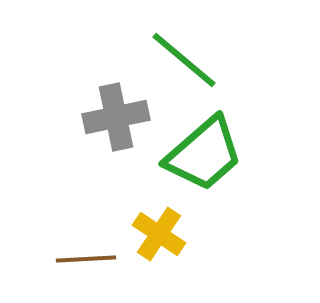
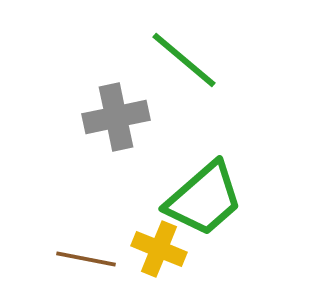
green trapezoid: moved 45 px down
yellow cross: moved 15 px down; rotated 12 degrees counterclockwise
brown line: rotated 14 degrees clockwise
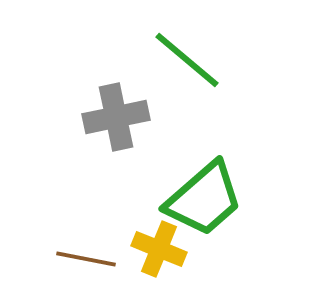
green line: moved 3 px right
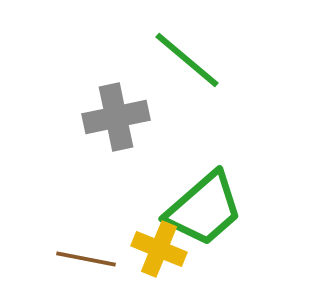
green trapezoid: moved 10 px down
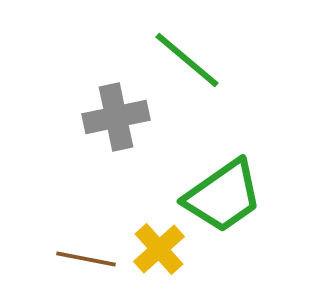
green trapezoid: moved 19 px right, 13 px up; rotated 6 degrees clockwise
yellow cross: rotated 26 degrees clockwise
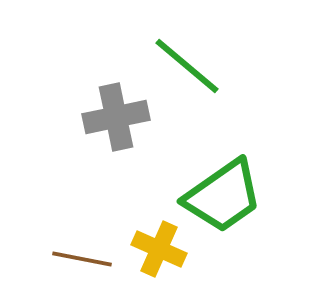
green line: moved 6 px down
yellow cross: rotated 24 degrees counterclockwise
brown line: moved 4 px left
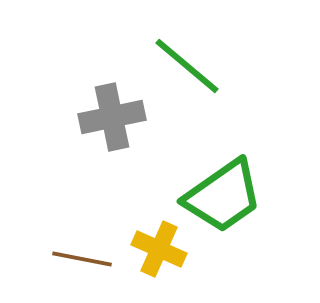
gray cross: moved 4 px left
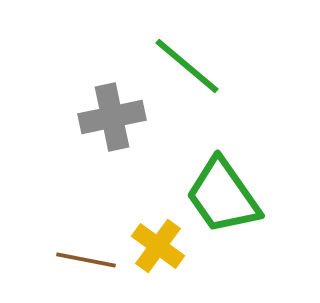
green trapezoid: rotated 90 degrees clockwise
yellow cross: moved 1 px left, 3 px up; rotated 12 degrees clockwise
brown line: moved 4 px right, 1 px down
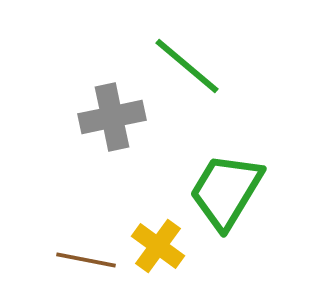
green trapezoid: moved 3 px right, 5 px up; rotated 66 degrees clockwise
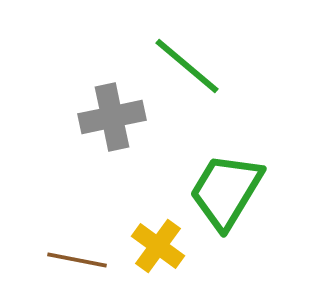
brown line: moved 9 px left
